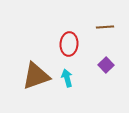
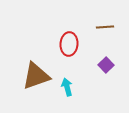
cyan arrow: moved 9 px down
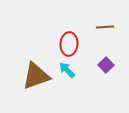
cyan arrow: moved 17 px up; rotated 30 degrees counterclockwise
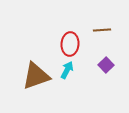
brown line: moved 3 px left, 3 px down
red ellipse: moved 1 px right
cyan arrow: rotated 72 degrees clockwise
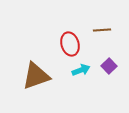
red ellipse: rotated 20 degrees counterclockwise
purple square: moved 3 px right, 1 px down
cyan arrow: moved 14 px right; rotated 42 degrees clockwise
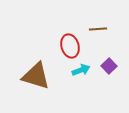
brown line: moved 4 px left, 1 px up
red ellipse: moved 2 px down
brown triangle: rotated 36 degrees clockwise
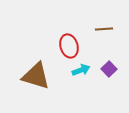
brown line: moved 6 px right
red ellipse: moved 1 px left
purple square: moved 3 px down
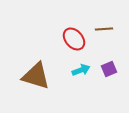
red ellipse: moved 5 px right, 7 px up; rotated 25 degrees counterclockwise
purple square: rotated 21 degrees clockwise
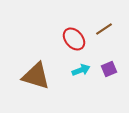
brown line: rotated 30 degrees counterclockwise
